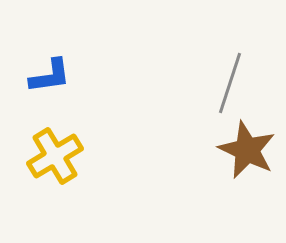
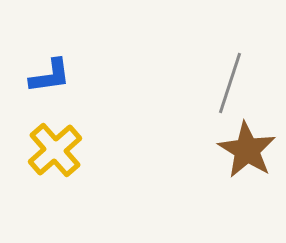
brown star: rotated 6 degrees clockwise
yellow cross: moved 6 px up; rotated 10 degrees counterclockwise
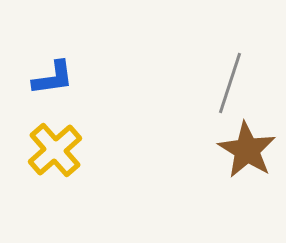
blue L-shape: moved 3 px right, 2 px down
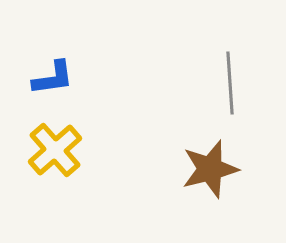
gray line: rotated 22 degrees counterclockwise
brown star: moved 37 px left, 19 px down; rotated 26 degrees clockwise
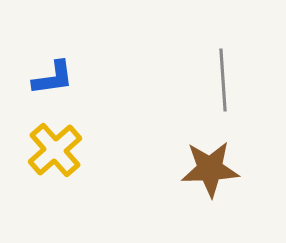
gray line: moved 7 px left, 3 px up
brown star: rotated 12 degrees clockwise
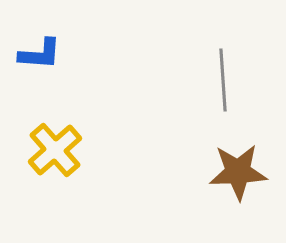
blue L-shape: moved 13 px left, 24 px up; rotated 12 degrees clockwise
brown star: moved 28 px right, 3 px down
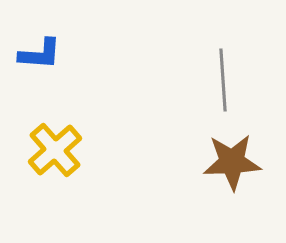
brown star: moved 6 px left, 10 px up
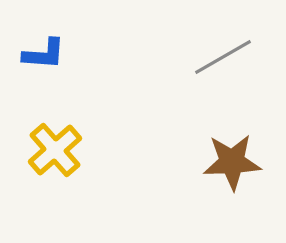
blue L-shape: moved 4 px right
gray line: moved 23 px up; rotated 64 degrees clockwise
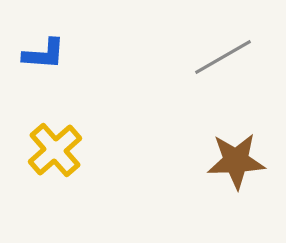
brown star: moved 4 px right, 1 px up
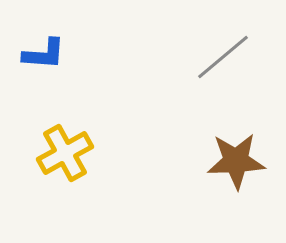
gray line: rotated 10 degrees counterclockwise
yellow cross: moved 10 px right, 3 px down; rotated 12 degrees clockwise
